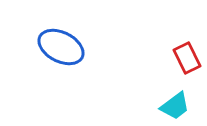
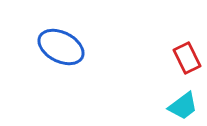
cyan trapezoid: moved 8 px right
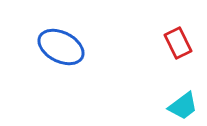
red rectangle: moved 9 px left, 15 px up
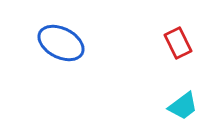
blue ellipse: moved 4 px up
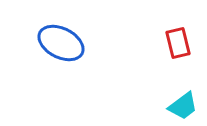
red rectangle: rotated 12 degrees clockwise
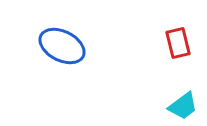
blue ellipse: moved 1 px right, 3 px down
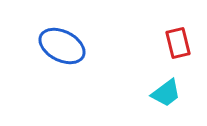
cyan trapezoid: moved 17 px left, 13 px up
